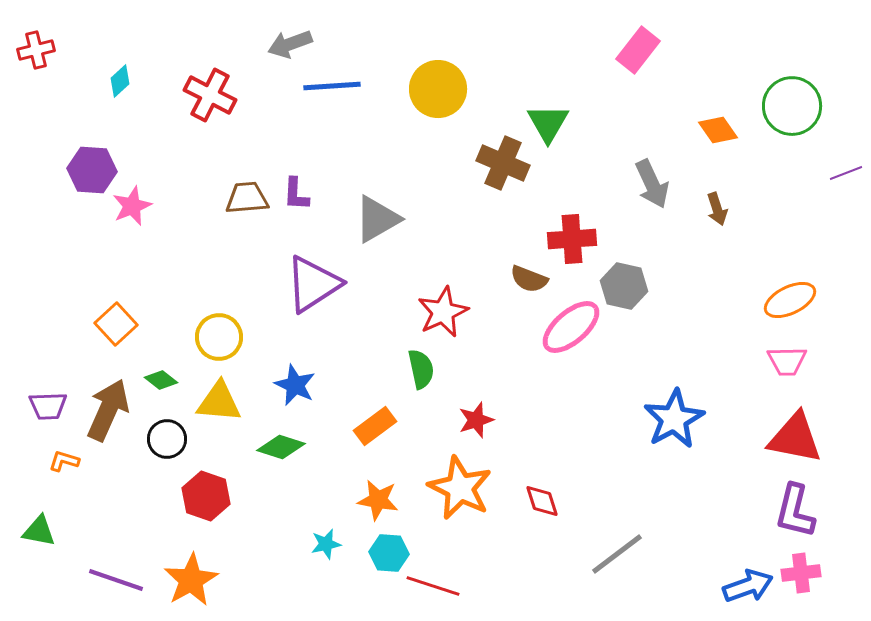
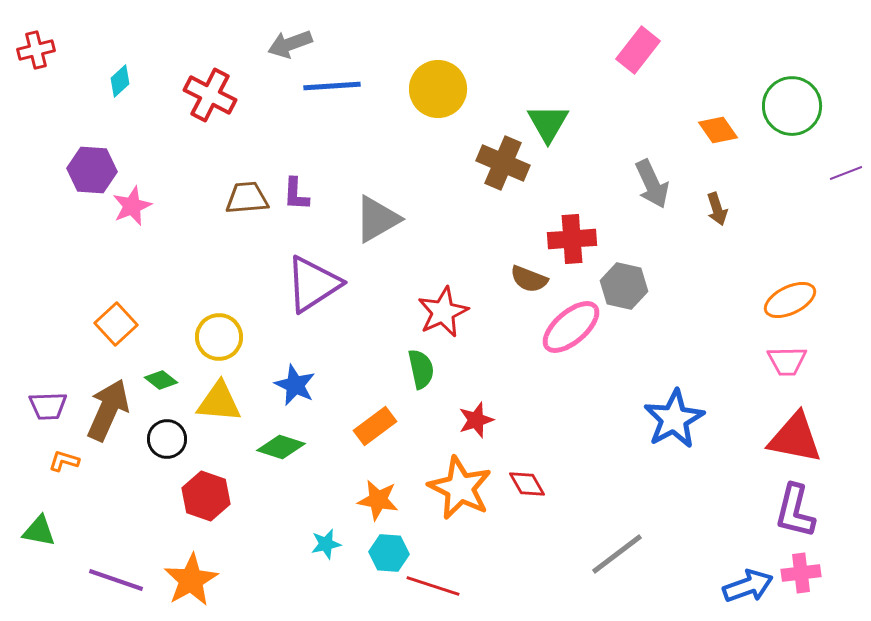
red diamond at (542, 501): moved 15 px left, 17 px up; rotated 12 degrees counterclockwise
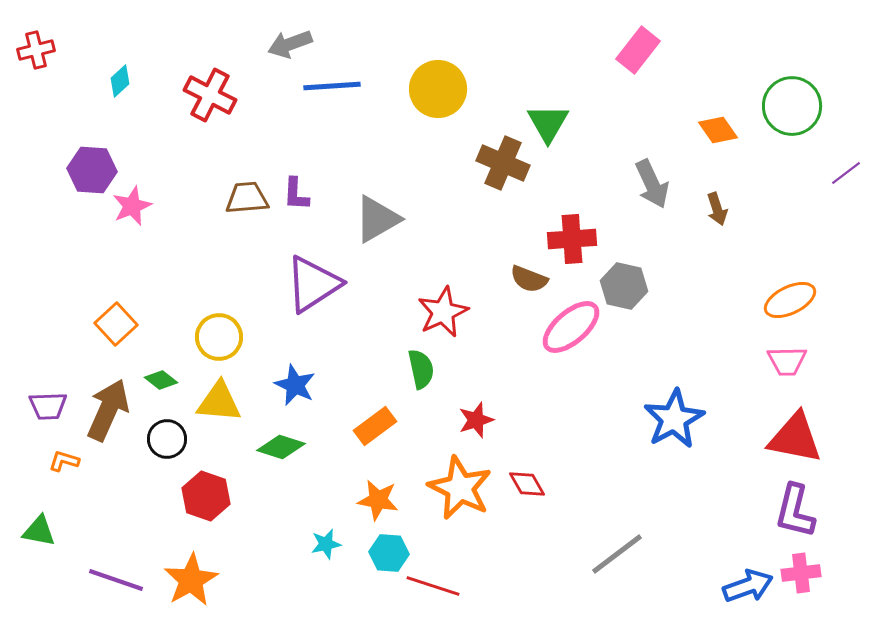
purple line at (846, 173): rotated 16 degrees counterclockwise
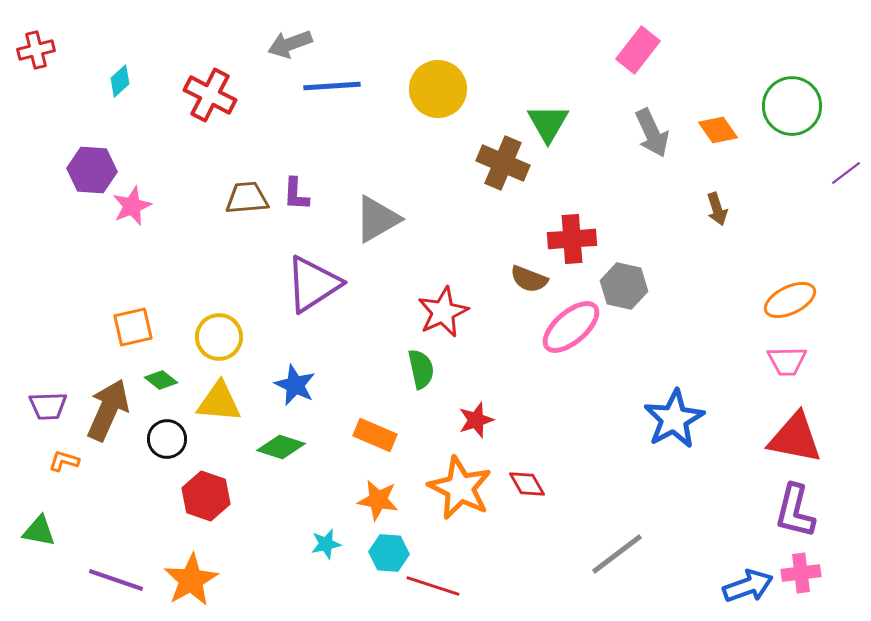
gray arrow at (652, 184): moved 51 px up
orange square at (116, 324): moved 17 px right, 3 px down; rotated 30 degrees clockwise
orange rectangle at (375, 426): moved 9 px down; rotated 60 degrees clockwise
